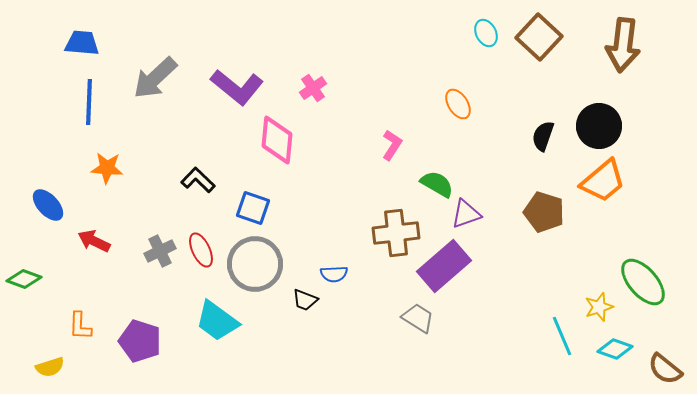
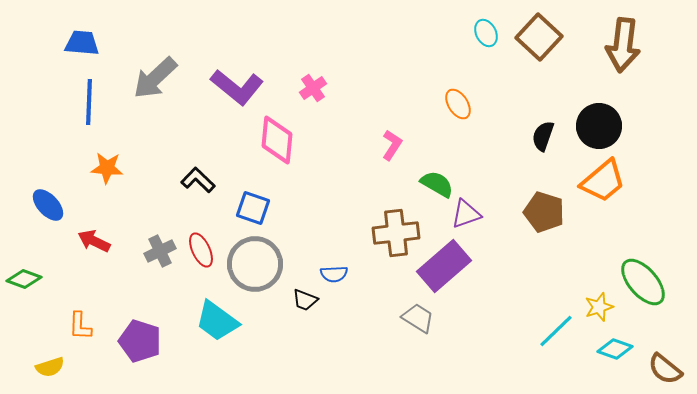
cyan line: moved 6 px left, 5 px up; rotated 69 degrees clockwise
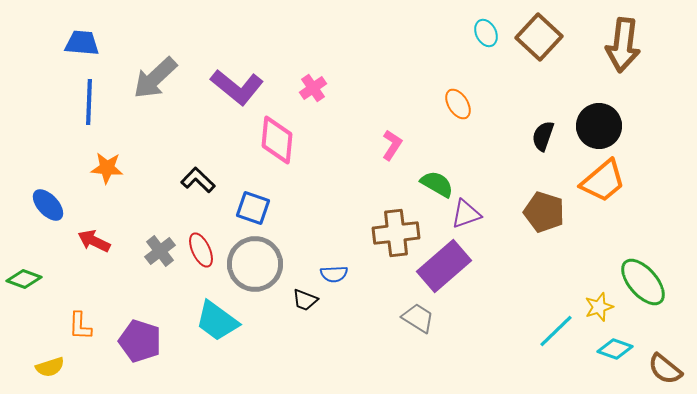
gray cross: rotated 12 degrees counterclockwise
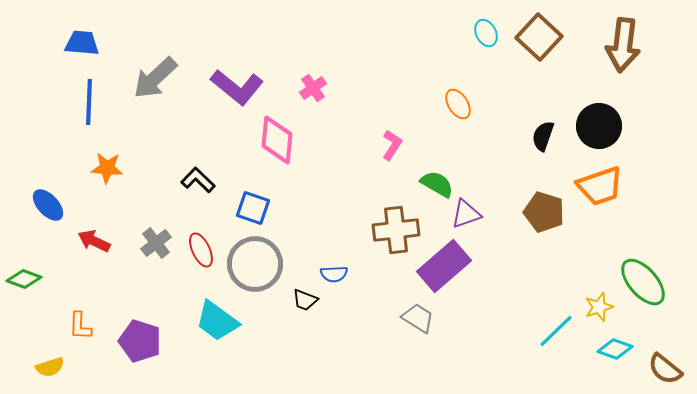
orange trapezoid: moved 3 px left, 5 px down; rotated 21 degrees clockwise
brown cross: moved 3 px up
gray cross: moved 4 px left, 8 px up
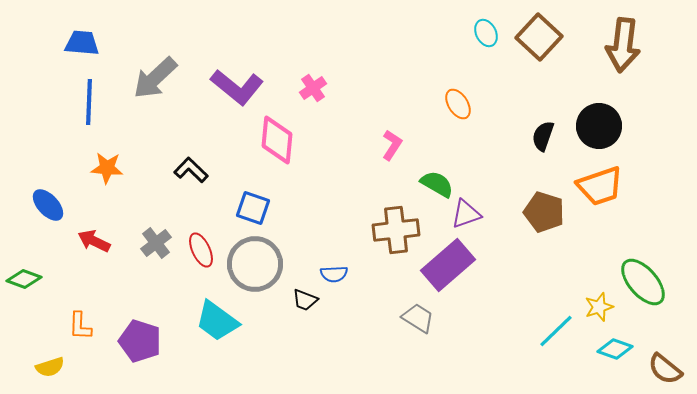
black L-shape: moved 7 px left, 10 px up
purple rectangle: moved 4 px right, 1 px up
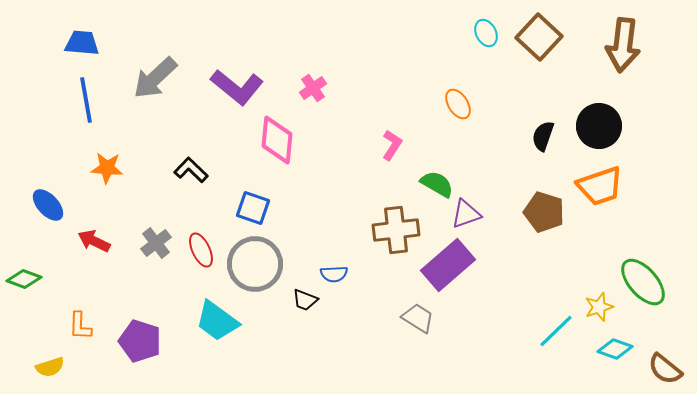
blue line: moved 3 px left, 2 px up; rotated 12 degrees counterclockwise
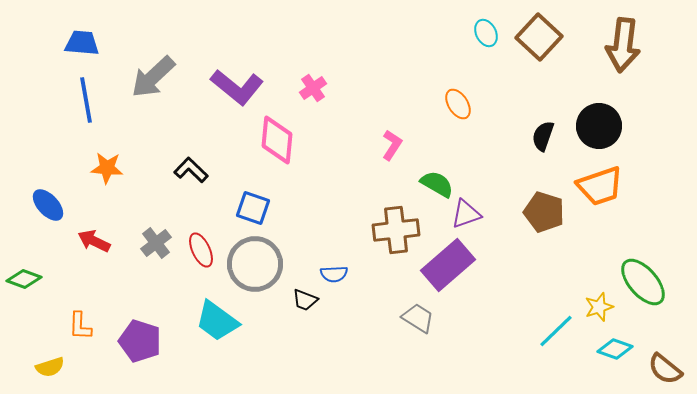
gray arrow: moved 2 px left, 1 px up
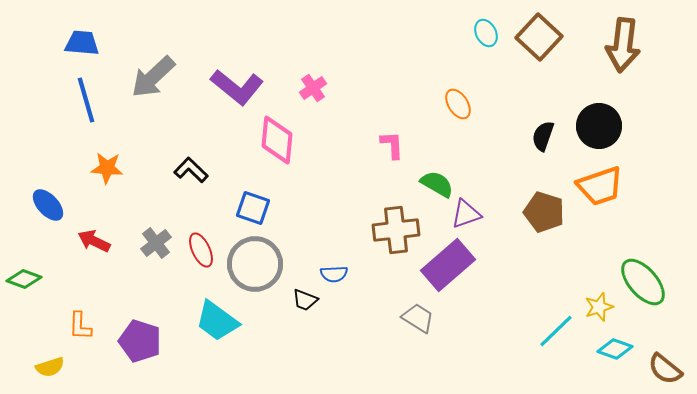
blue line: rotated 6 degrees counterclockwise
pink L-shape: rotated 36 degrees counterclockwise
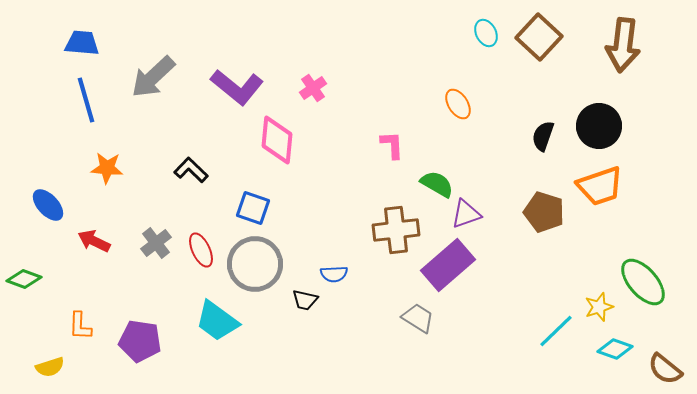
black trapezoid: rotated 8 degrees counterclockwise
purple pentagon: rotated 9 degrees counterclockwise
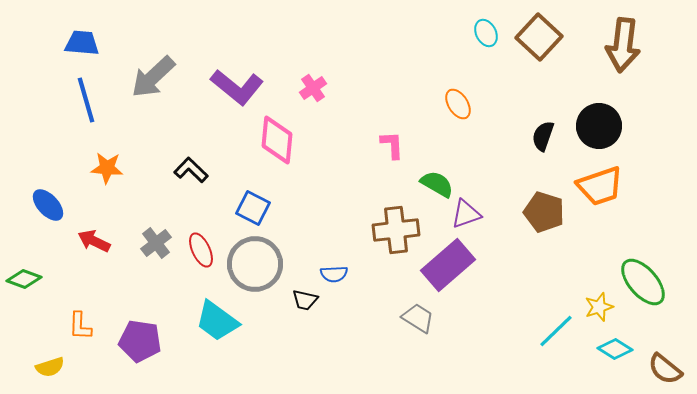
blue square: rotated 8 degrees clockwise
cyan diamond: rotated 12 degrees clockwise
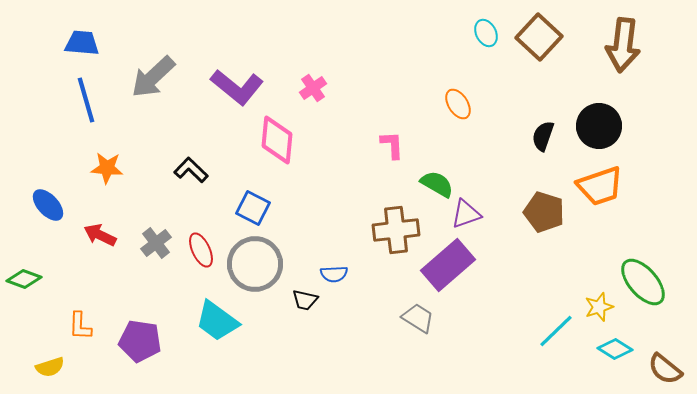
red arrow: moved 6 px right, 6 px up
